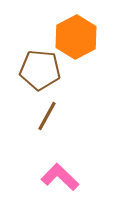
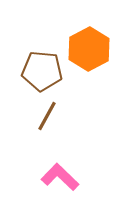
orange hexagon: moved 13 px right, 12 px down
brown pentagon: moved 2 px right, 1 px down
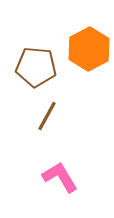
brown pentagon: moved 6 px left, 4 px up
pink L-shape: rotated 15 degrees clockwise
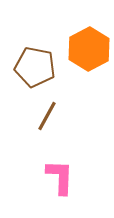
brown pentagon: moved 1 px left; rotated 6 degrees clockwise
pink L-shape: rotated 33 degrees clockwise
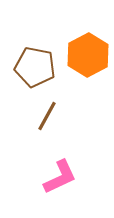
orange hexagon: moved 1 px left, 6 px down
pink L-shape: rotated 63 degrees clockwise
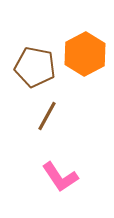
orange hexagon: moved 3 px left, 1 px up
pink L-shape: rotated 81 degrees clockwise
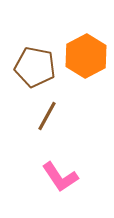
orange hexagon: moved 1 px right, 2 px down
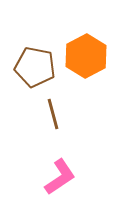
brown line: moved 6 px right, 2 px up; rotated 44 degrees counterclockwise
pink L-shape: rotated 90 degrees counterclockwise
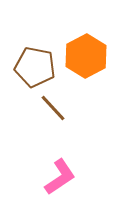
brown line: moved 6 px up; rotated 28 degrees counterclockwise
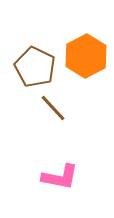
brown pentagon: rotated 15 degrees clockwise
pink L-shape: rotated 45 degrees clockwise
